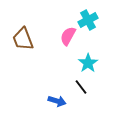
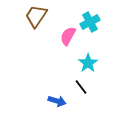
cyan cross: moved 2 px right, 2 px down
brown trapezoid: moved 13 px right, 23 px up; rotated 55 degrees clockwise
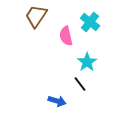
cyan cross: rotated 24 degrees counterclockwise
pink semicircle: moved 2 px left; rotated 42 degrees counterclockwise
cyan star: moved 1 px left, 1 px up
black line: moved 1 px left, 3 px up
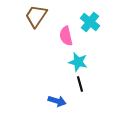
cyan star: moved 9 px left; rotated 24 degrees counterclockwise
black line: rotated 21 degrees clockwise
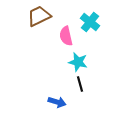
brown trapezoid: moved 3 px right; rotated 30 degrees clockwise
blue arrow: moved 1 px down
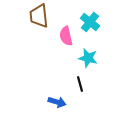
brown trapezoid: rotated 70 degrees counterclockwise
cyan star: moved 10 px right, 4 px up
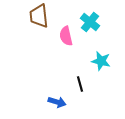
cyan star: moved 13 px right, 3 px down
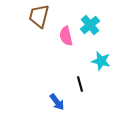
brown trapezoid: rotated 20 degrees clockwise
cyan cross: moved 3 px down; rotated 12 degrees clockwise
blue arrow: rotated 36 degrees clockwise
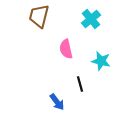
cyan cross: moved 1 px right, 6 px up
pink semicircle: moved 13 px down
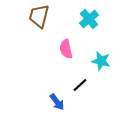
cyan cross: moved 2 px left
black line: moved 1 px down; rotated 63 degrees clockwise
